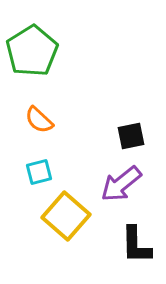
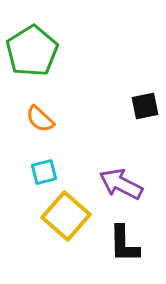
orange semicircle: moved 1 px right, 1 px up
black square: moved 14 px right, 30 px up
cyan square: moved 5 px right
purple arrow: rotated 66 degrees clockwise
black L-shape: moved 12 px left, 1 px up
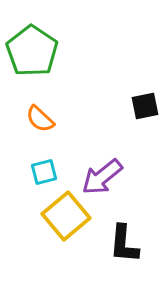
green pentagon: rotated 6 degrees counterclockwise
purple arrow: moved 19 px left, 7 px up; rotated 66 degrees counterclockwise
yellow square: rotated 9 degrees clockwise
black L-shape: rotated 6 degrees clockwise
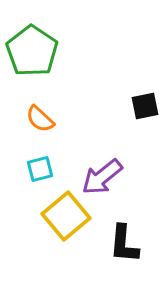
cyan square: moved 4 px left, 3 px up
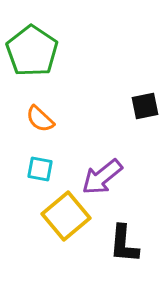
cyan square: rotated 24 degrees clockwise
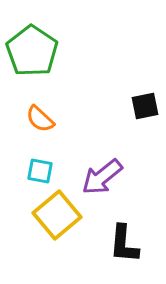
cyan square: moved 2 px down
yellow square: moved 9 px left, 1 px up
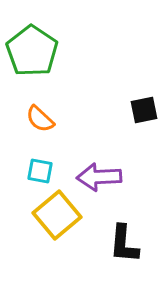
black square: moved 1 px left, 4 px down
purple arrow: moved 3 px left; rotated 36 degrees clockwise
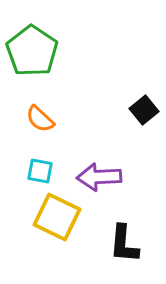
black square: rotated 28 degrees counterclockwise
yellow square: moved 2 px down; rotated 24 degrees counterclockwise
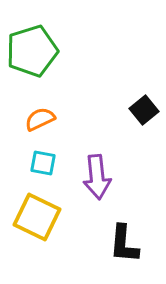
green pentagon: rotated 21 degrees clockwise
orange semicircle: rotated 112 degrees clockwise
cyan square: moved 3 px right, 8 px up
purple arrow: moved 2 px left; rotated 93 degrees counterclockwise
yellow square: moved 20 px left
